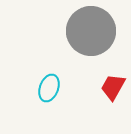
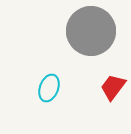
red trapezoid: rotated 8 degrees clockwise
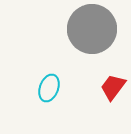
gray circle: moved 1 px right, 2 px up
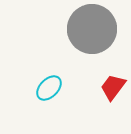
cyan ellipse: rotated 24 degrees clockwise
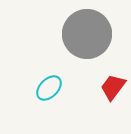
gray circle: moved 5 px left, 5 px down
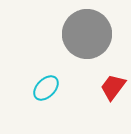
cyan ellipse: moved 3 px left
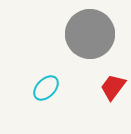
gray circle: moved 3 px right
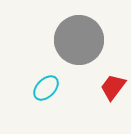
gray circle: moved 11 px left, 6 px down
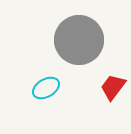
cyan ellipse: rotated 16 degrees clockwise
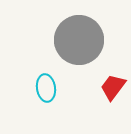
cyan ellipse: rotated 68 degrees counterclockwise
